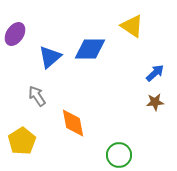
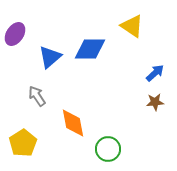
yellow pentagon: moved 1 px right, 2 px down
green circle: moved 11 px left, 6 px up
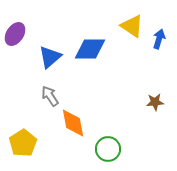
blue arrow: moved 4 px right, 34 px up; rotated 30 degrees counterclockwise
gray arrow: moved 13 px right
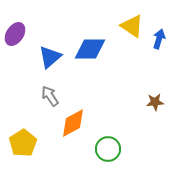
orange diamond: rotated 72 degrees clockwise
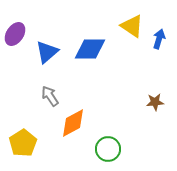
blue triangle: moved 3 px left, 5 px up
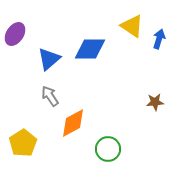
blue triangle: moved 2 px right, 7 px down
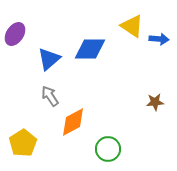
blue arrow: rotated 78 degrees clockwise
orange diamond: moved 1 px up
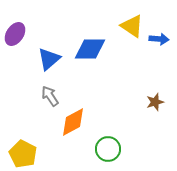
brown star: rotated 12 degrees counterclockwise
yellow pentagon: moved 11 px down; rotated 12 degrees counterclockwise
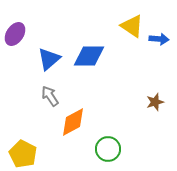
blue diamond: moved 1 px left, 7 px down
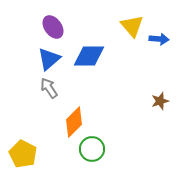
yellow triangle: rotated 15 degrees clockwise
purple ellipse: moved 38 px right, 7 px up; rotated 70 degrees counterclockwise
gray arrow: moved 1 px left, 8 px up
brown star: moved 5 px right, 1 px up
orange diamond: moved 1 px right; rotated 16 degrees counterclockwise
green circle: moved 16 px left
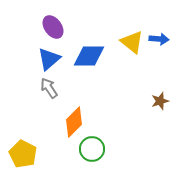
yellow triangle: moved 16 px down; rotated 10 degrees counterclockwise
